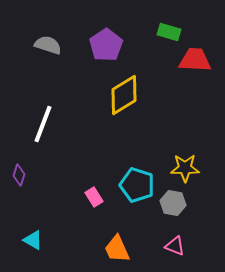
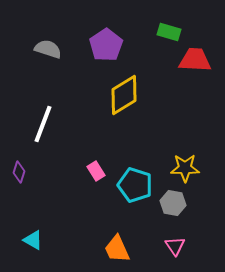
gray semicircle: moved 4 px down
purple diamond: moved 3 px up
cyan pentagon: moved 2 px left
pink rectangle: moved 2 px right, 26 px up
pink triangle: rotated 35 degrees clockwise
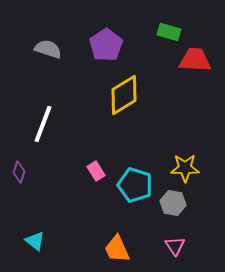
cyan triangle: moved 2 px right, 1 px down; rotated 10 degrees clockwise
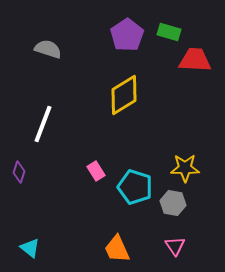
purple pentagon: moved 21 px right, 10 px up
cyan pentagon: moved 2 px down
cyan triangle: moved 5 px left, 7 px down
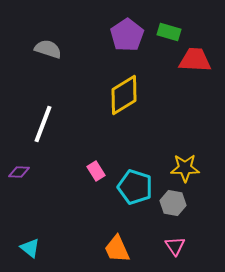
purple diamond: rotated 75 degrees clockwise
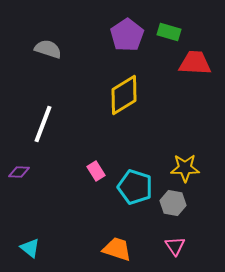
red trapezoid: moved 3 px down
orange trapezoid: rotated 132 degrees clockwise
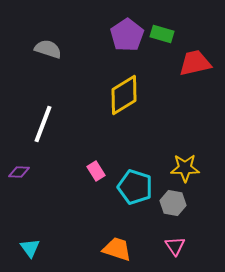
green rectangle: moved 7 px left, 2 px down
red trapezoid: rotated 16 degrees counterclockwise
cyan triangle: rotated 15 degrees clockwise
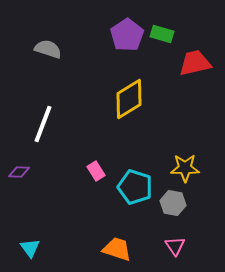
yellow diamond: moved 5 px right, 4 px down
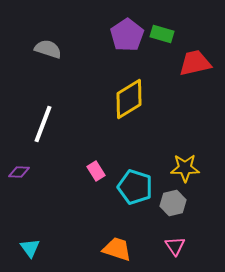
gray hexagon: rotated 25 degrees counterclockwise
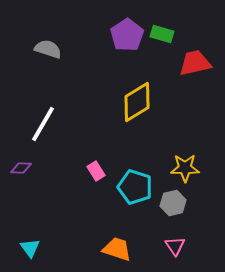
yellow diamond: moved 8 px right, 3 px down
white line: rotated 9 degrees clockwise
purple diamond: moved 2 px right, 4 px up
